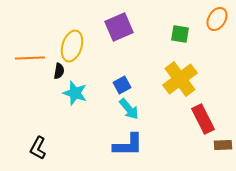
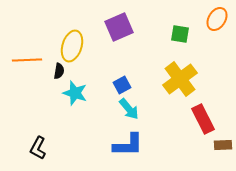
orange line: moved 3 px left, 2 px down
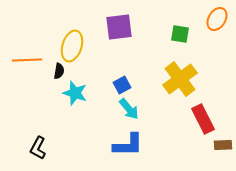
purple square: rotated 16 degrees clockwise
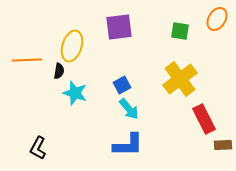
green square: moved 3 px up
red rectangle: moved 1 px right
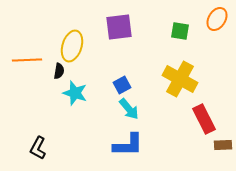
yellow cross: rotated 24 degrees counterclockwise
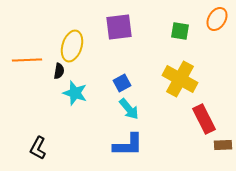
blue square: moved 2 px up
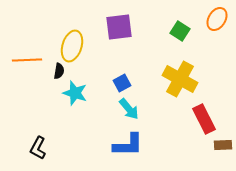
green square: rotated 24 degrees clockwise
